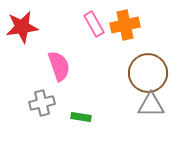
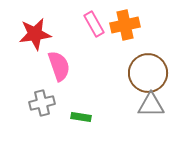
red star: moved 13 px right, 7 px down
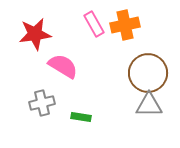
pink semicircle: moved 4 px right; rotated 40 degrees counterclockwise
gray triangle: moved 2 px left
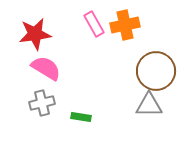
pink semicircle: moved 17 px left, 2 px down
brown circle: moved 8 px right, 2 px up
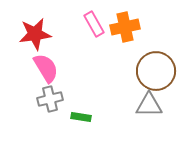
orange cross: moved 2 px down
pink semicircle: rotated 28 degrees clockwise
gray cross: moved 8 px right, 4 px up
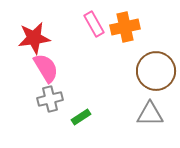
red star: moved 1 px left, 4 px down
gray triangle: moved 1 px right, 9 px down
green rectangle: rotated 42 degrees counterclockwise
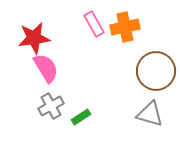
gray cross: moved 1 px right, 7 px down; rotated 15 degrees counterclockwise
gray triangle: rotated 16 degrees clockwise
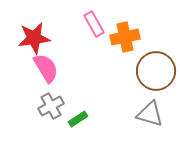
orange cross: moved 10 px down
green rectangle: moved 3 px left, 2 px down
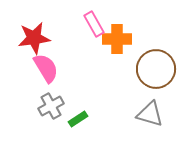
orange cross: moved 8 px left, 2 px down; rotated 12 degrees clockwise
brown circle: moved 2 px up
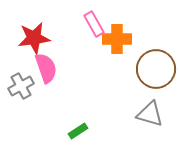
pink semicircle: rotated 12 degrees clockwise
gray cross: moved 30 px left, 20 px up
green rectangle: moved 12 px down
